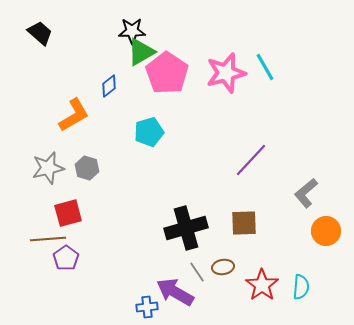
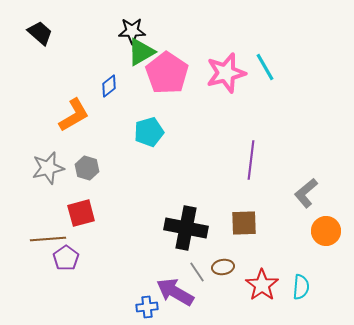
purple line: rotated 36 degrees counterclockwise
red square: moved 13 px right
black cross: rotated 27 degrees clockwise
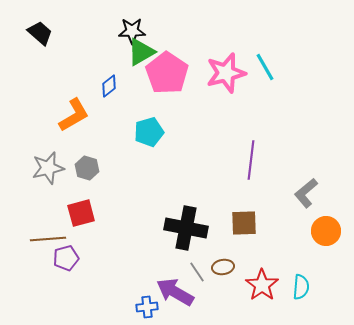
purple pentagon: rotated 20 degrees clockwise
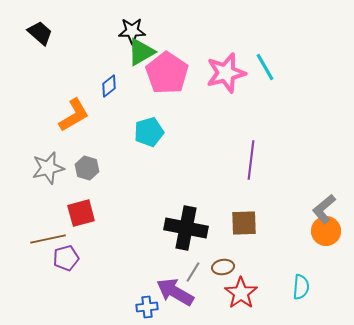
gray L-shape: moved 18 px right, 16 px down
brown line: rotated 8 degrees counterclockwise
gray line: moved 4 px left; rotated 65 degrees clockwise
red star: moved 21 px left, 8 px down
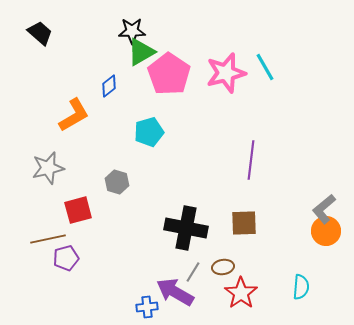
pink pentagon: moved 2 px right, 1 px down
gray hexagon: moved 30 px right, 14 px down
red square: moved 3 px left, 3 px up
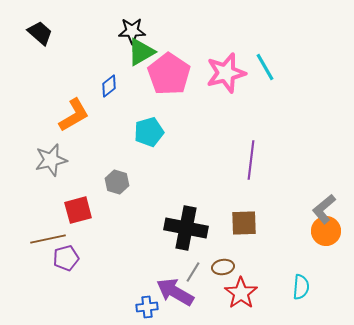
gray star: moved 3 px right, 8 px up
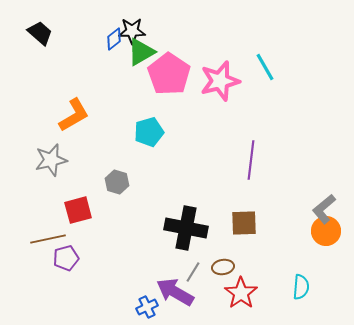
pink star: moved 6 px left, 8 px down
blue diamond: moved 5 px right, 47 px up
blue cross: rotated 20 degrees counterclockwise
